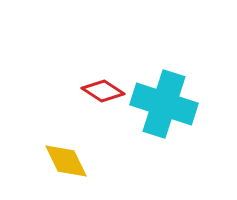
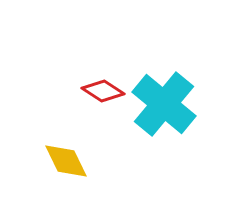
cyan cross: rotated 22 degrees clockwise
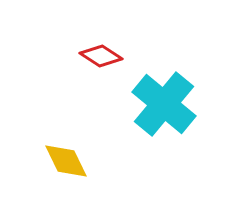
red diamond: moved 2 px left, 35 px up
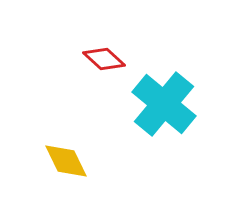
red diamond: moved 3 px right, 3 px down; rotated 9 degrees clockwise
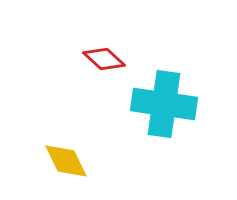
cyan cross: rotated 32 degrees counterclockwise
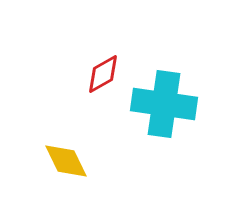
red diamond: moved 1 px left, 15 px down; rotated 72 degrees counterclockwise
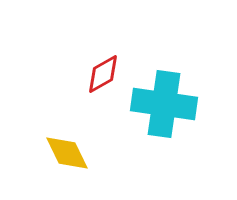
yellow diamond: moved 1 px right, 8 px up
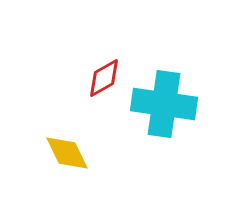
red diamond: moved 1 px right, 4 px down
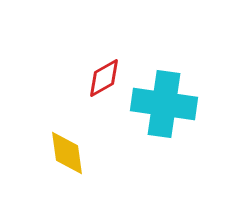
yellow diamond: rotated 18 degrees clockwise
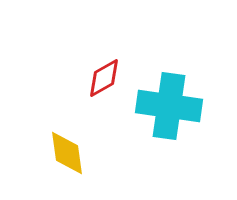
cyan cross: moved 5 px right, 2 px down
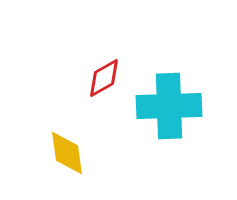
cyan cross: rotated 10 degrees counterclockwise
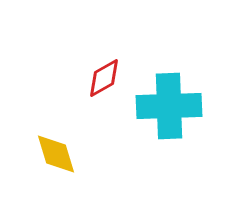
yellow diamond: moved 11 px left, 1 px down; rotated 9 degrees counterclockwise
